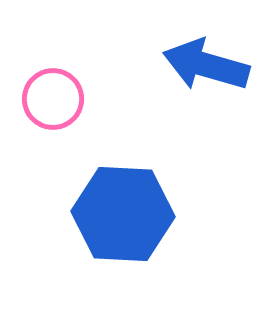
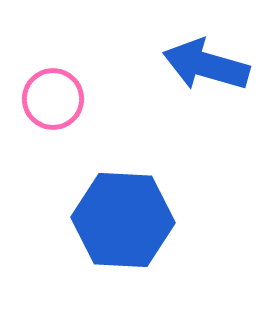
blue hexagon: moved 6 px down
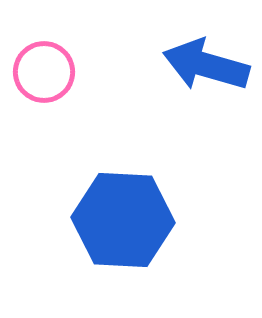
pink circle: moved 9 px left, 27 px up
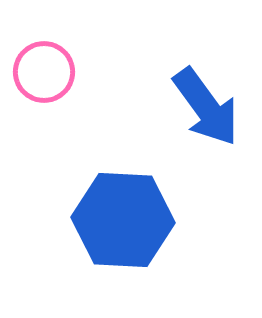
blue arrow: moved 42 px down; rotated 142 degrees counterclockwise
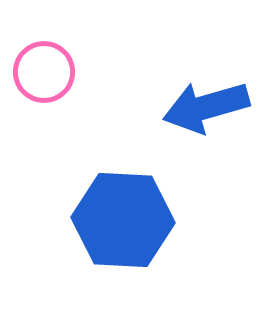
blue arrow: rotated 110 degrees clockwise
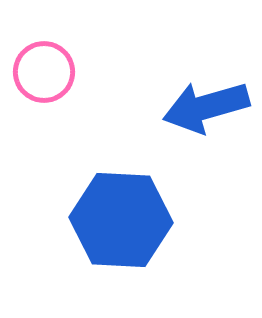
blue hexagon: moved 2 px left
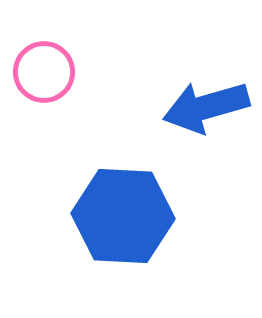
blue hexagon: moved 2 px right, 4 px up
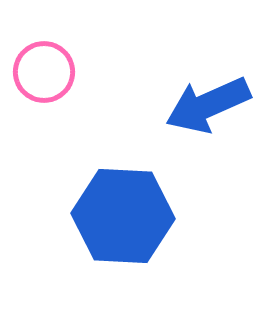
blue arrow: moved 2 px right, 2 px up; rotated 8 degrees counterclockwise
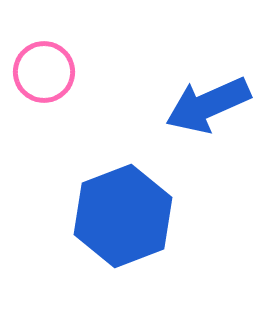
blue hexagon: rotated 24 degrees counterclockwise
